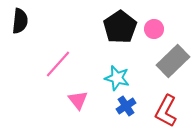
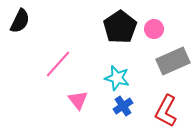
black semicircle: rotated 20 degrees clockwise
gray rectangle: rotated 20 degrees clockwise
blue cross: moved 3 px left
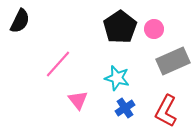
blue cross: moved 2 px right, 2 px down
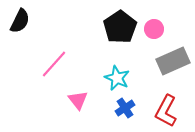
pink line: moved 4 px left
cyan star: rotated 10 degrees clockwise
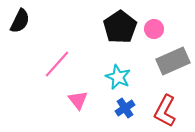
pink line: moved 3 px right
cyan star: moved 1 px right, 1 px up
red L-shape: moved 1 px left
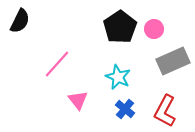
blue cross: moved 1 px down; rotated 18 degrees counterclockwise
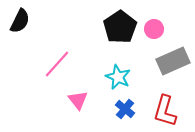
red L-shape: rotated 12 degrees counterclockwise
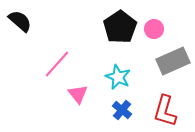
black semicircle: rotated 75 degrees counterclockwise
pink triangle: moved 6 px up
blue cross: moved 3 px left, 1 px down
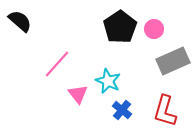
cyan star: moved 10 px left, 4 px down
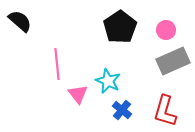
pink circle: moved 12 px right, 1 px down
pink line: rotated 48 degrees counterclockwise
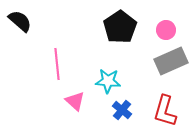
gray rectangle: moved 2 px left
cyan star: rotated 20 degrees counterclockwise
pink triangle: moved 3 px left, 7 px down; rotated 10 degrees counterclockwise
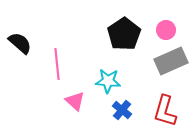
black semicircle: moved 22 px down
black pentagon: moved 4 px right, 7 px down
